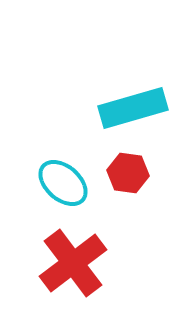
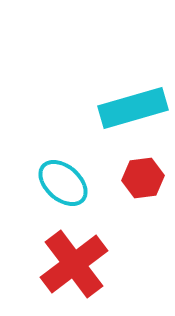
red hexagon: moved 15 px right, 5 px down; rotated 15 degrees counterclockwise
red cross: moved 1 px right, 1 px down
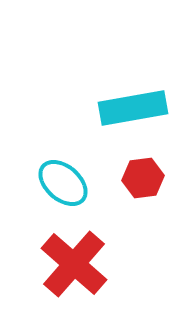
cyan rectangle: rotated 6 degrees clockwise
red cross: rotated 12 degrees counterclockwise
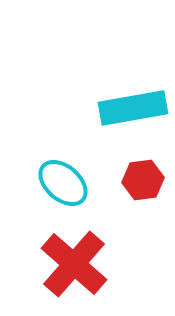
red hexagon: moved 2 px down
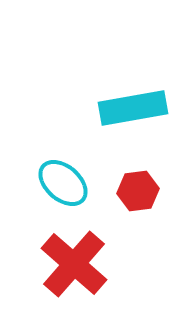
red hexagon: moved 5 px left, 11 px down
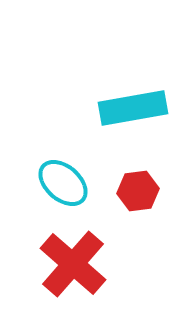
red cross: moved 1 px left
